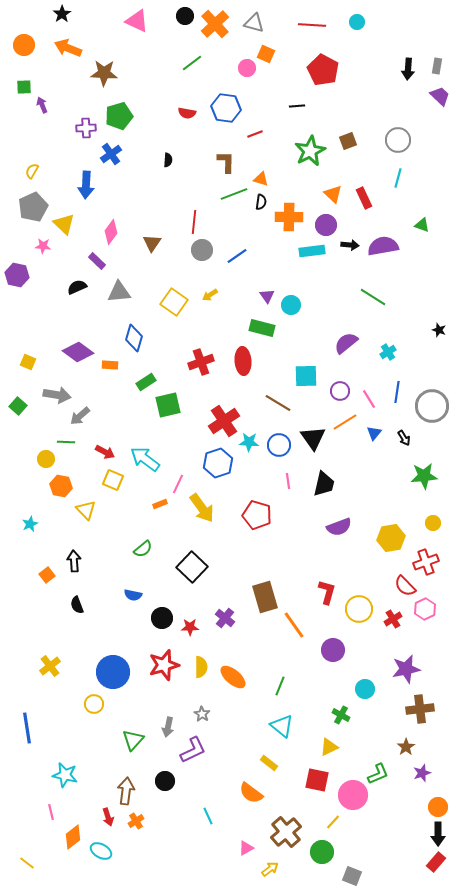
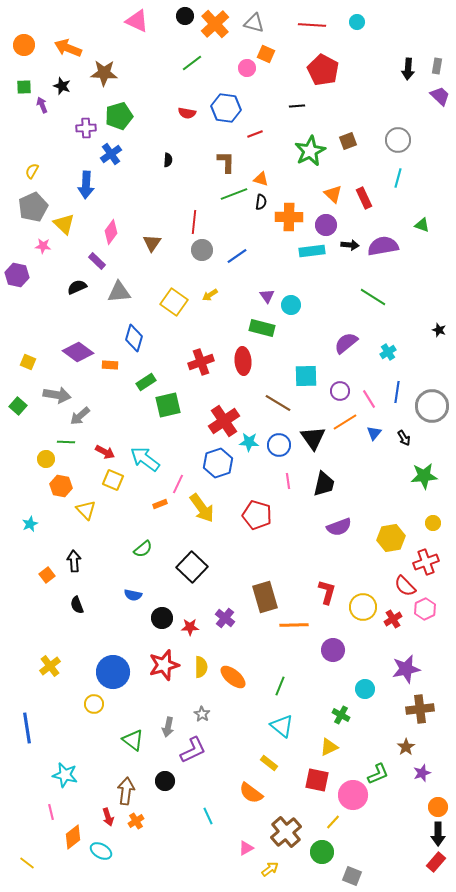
black star at (62, 14): moved 72 px down; rotated 18 degrees counterclockwise
yellow circle at (359, 609): moved 4 px right, 2 px up
orange line at (294, 625): rotated 56 degrees counterclockwise
green triangle at (133, 740): rotated 35 degrees counterclockwise
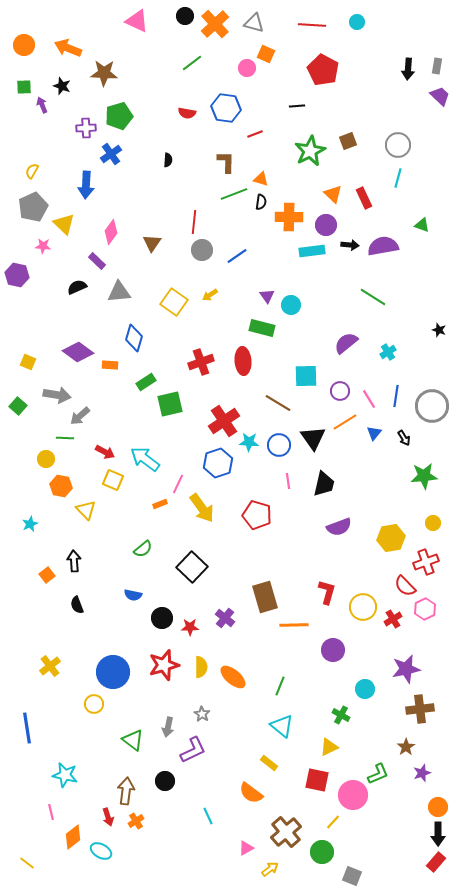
gray circle at (398, 140): moved 5 px down
blue line at (397, 392): moved 1 px left, 4 px down
green square at (168, 405): moved 2 px right, 1 px up
green line at (66, 442): moved 1 px left, 4 px up
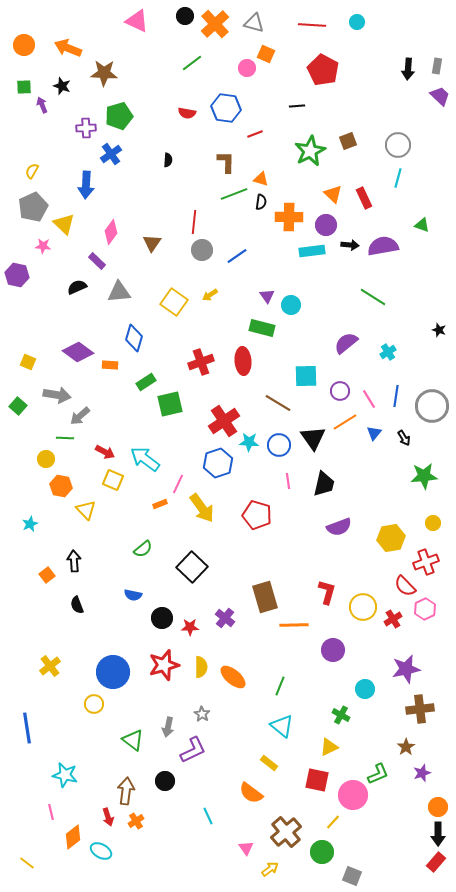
pink triangle at (246, 848): rotated 35 degrees counterclockwise
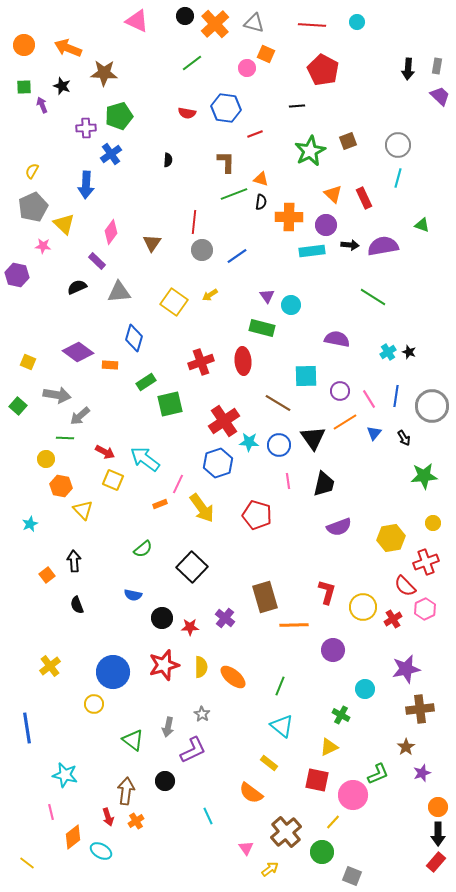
black star at (439, 330): moved 30 px left, 22 px down
purple semicircle at (346, 343): moved 9 px left, 4 px up; rotated 50 degrees clockwise
yellow triangle at (86, 510): moved 3 px left
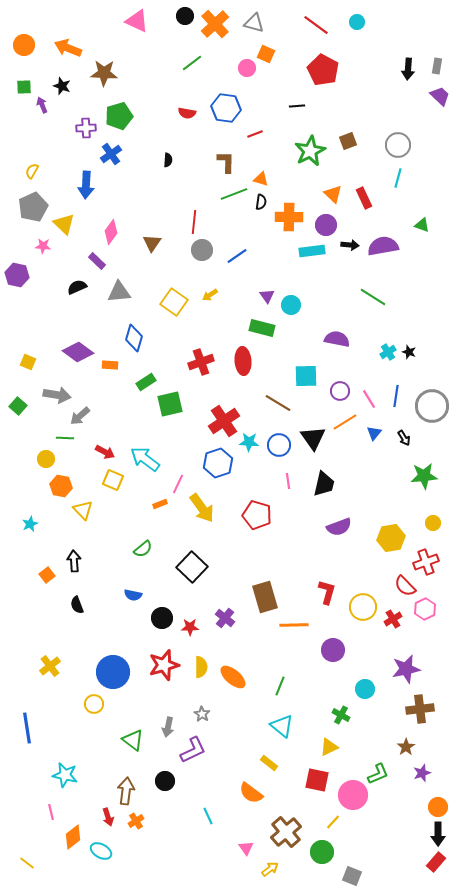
red line at (312, 25): moved 4 px right; rotated 32 degrees clockwise
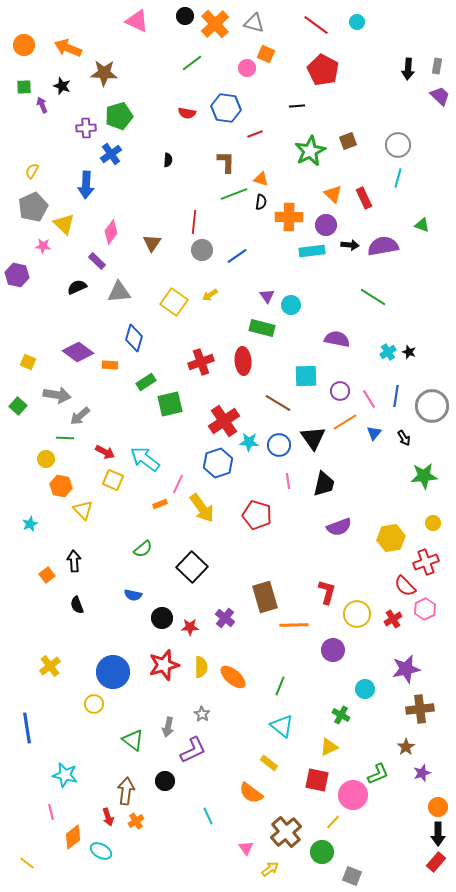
yellow circle at (363, 607): moved 6 px left, 7 px down
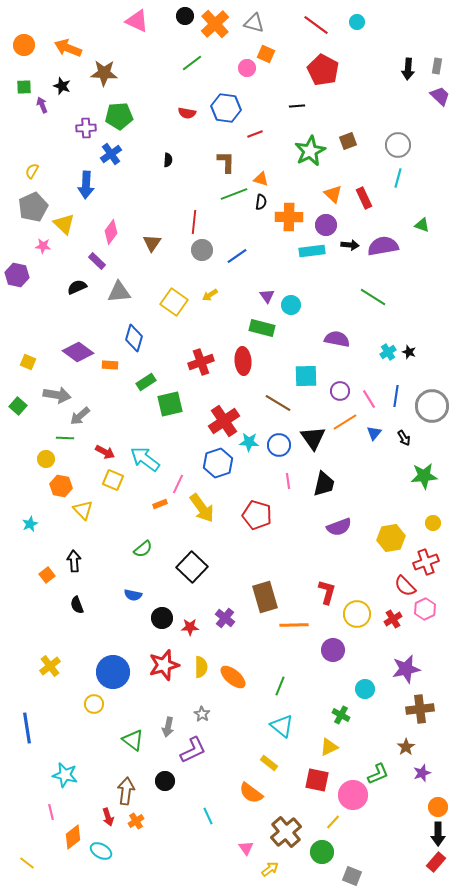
green pentagon at (119, 116): rotated 12 degrees clockwise
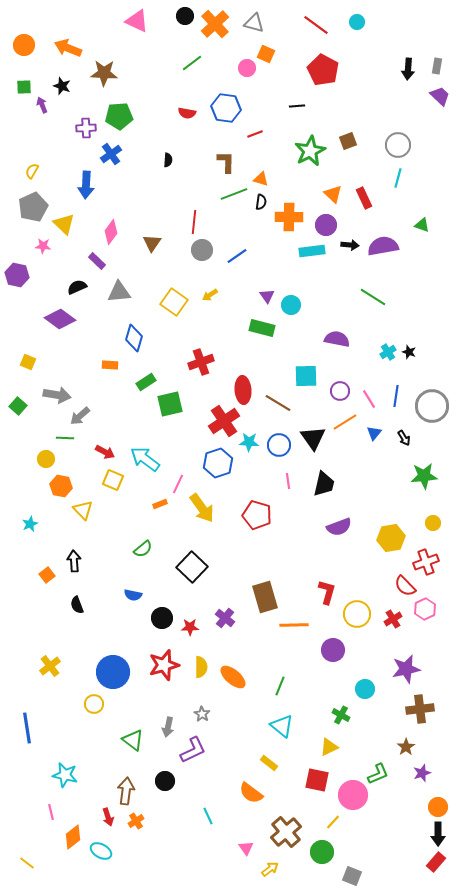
purple diamond at (78, 352): moved 18 px left, 33 px up
red ellipse at (243, 361): moved 29 px down
